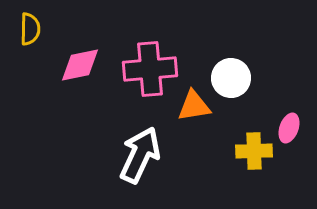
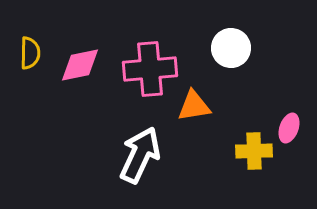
yellow semicircle: moved 24 px down
white circle: moved 30 px up
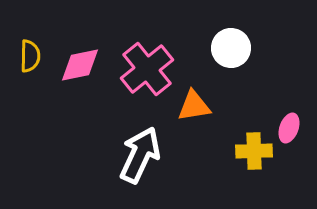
yellow semicircle: moved 3 px down
pink cross: moved 3 px left; rotated 34 degrees counterclockwise
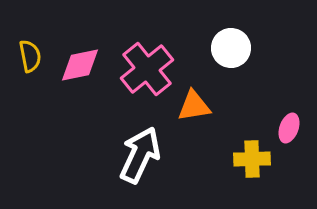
yellow semicircle: rotated 12 degrees counterclockwise
yellow cross: moved 2 px left, 8 px down
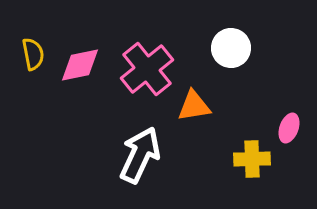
yellow semicircle: moved 3 px right, 2 px up
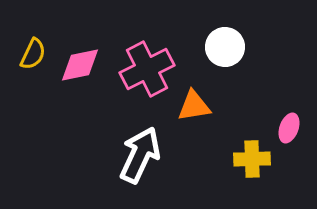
white circle: moved 6 px left, 1 px up
yellow semicircle: rotated 36 degrees clockwise
pink cross: rotated 12 degrees clockwise
